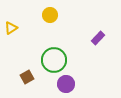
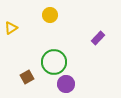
green circle: moved 2 px down
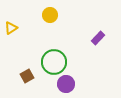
brown square: moved 1 px up
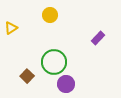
brown square: rotated 16 degrees counterclockwise
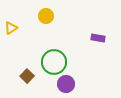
yellow circle: moved 4 px left, 1 px down
purple rectangle: rotated 56 degrees clockwise
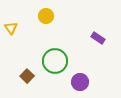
yellow triangle: rotated 32 degrees counterclockwise
purple rectangle: rotated 24 degrees clockwise
green circle: moved 1 px right, 1 px up
purple circle: moved 14 px right, 2 px up
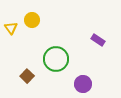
yellow circle: moved 14 px left, 4 px down
purple rectangle: moved 2 px down
green circle: moved 1 px right, 2 px up
purple circle: moved 3 px right, 2 px down
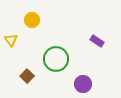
yellow triangle: moved 12 px down
purple rectangle: moved 1 px left, 1 px down
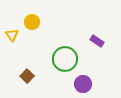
yellow circle: moved 2 px down
yellow triangle: moved 1 px right, 5 px up
green circle: moved 9 px right
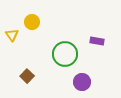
purple rectangle: rotated 24 degrees counterclockwise
green circle: moved 5 px up
purple circle: moved 1 px left, 2 px up
